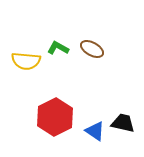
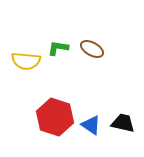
green L-shape: rotated 20 degrees counterclockwise
red hexagon: rotated 15 degrees counterclockwise
blue triangle: moved 4 px left, 6 px up
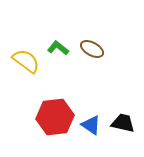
green L-shape: rotated 30 degrees clockwise
yellow semicircle: rotated 148 degrees counterclockwise
red hexagon: rotated 24 degrees counterclockwise
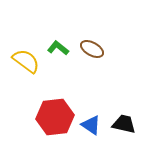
black trapezoid: moved 1 px right, 1 px down
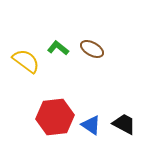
black trapezoid: rotated 15 degrees clockwise
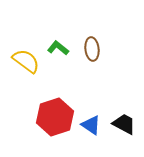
brown ellipse: rotated 55 degrees clockwise
red hexagon: rotated 12 degrees counterclockwise
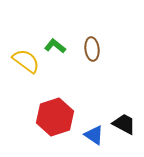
green L-shape: moved 3 px left, 2 px up
blue triangle: moved 3 px right, 10 px down
